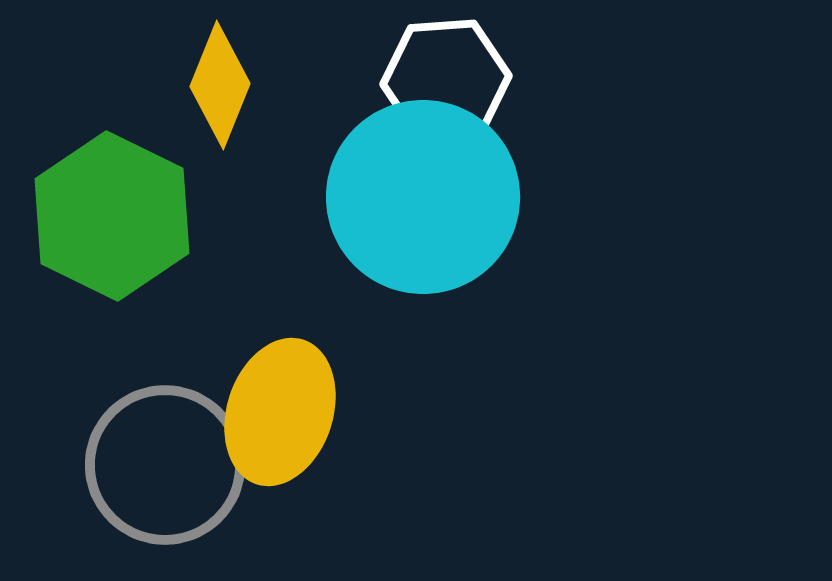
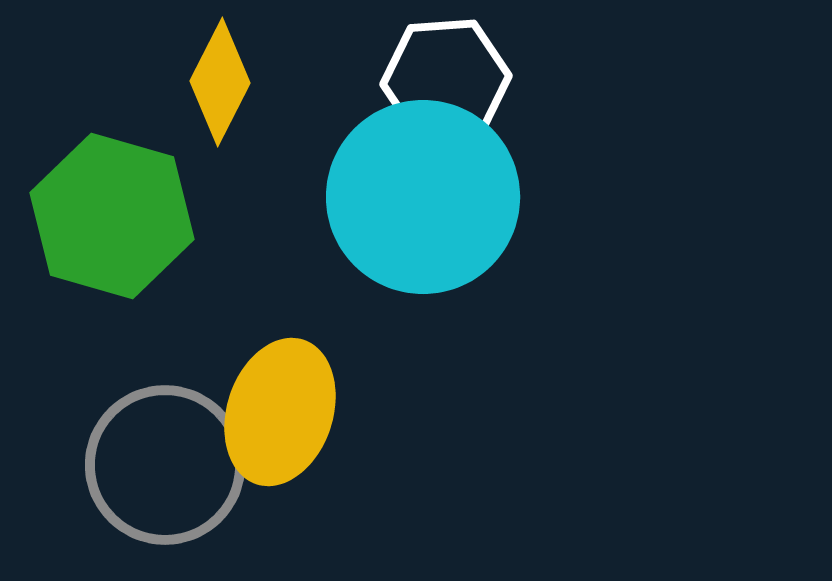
yellow diamond: moved 3 px up; rotated 5 degrees clockwise
green hexagon: rotated 10 degrees counterclockwise
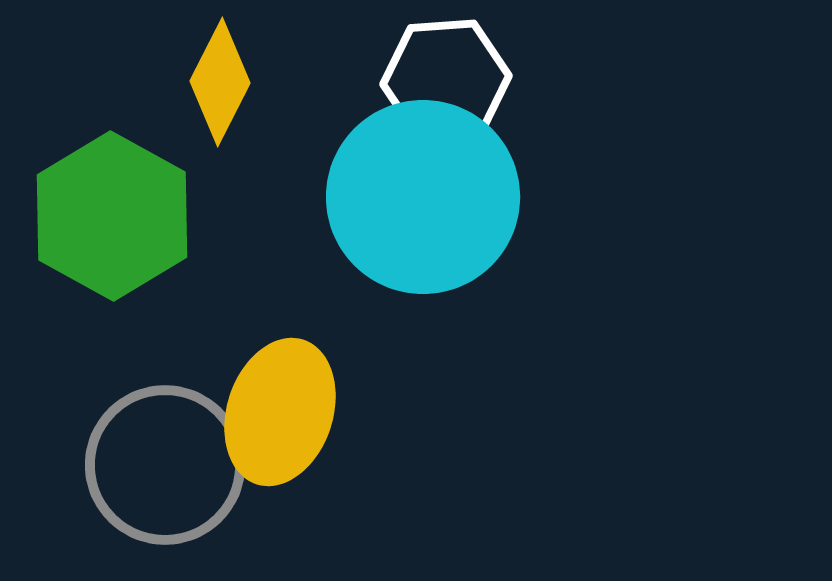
green hexagon: rotated 13 degrees clockwise
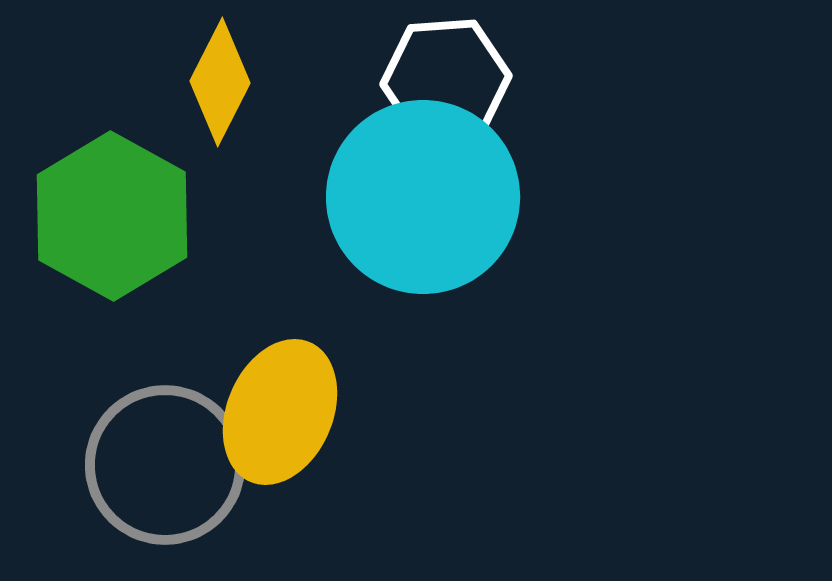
yellow ellipse: rotated 5 degrees clockwise
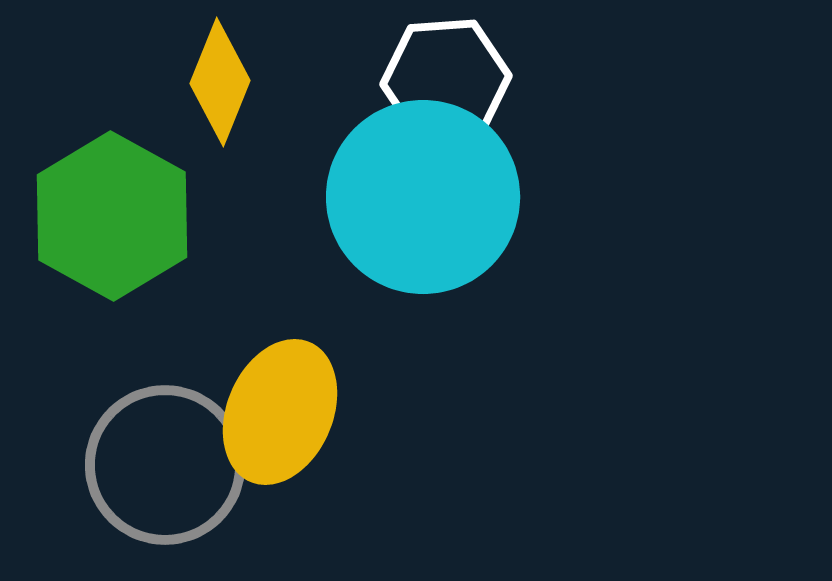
yellow diamond: rotated 5 degrees counterclockwise
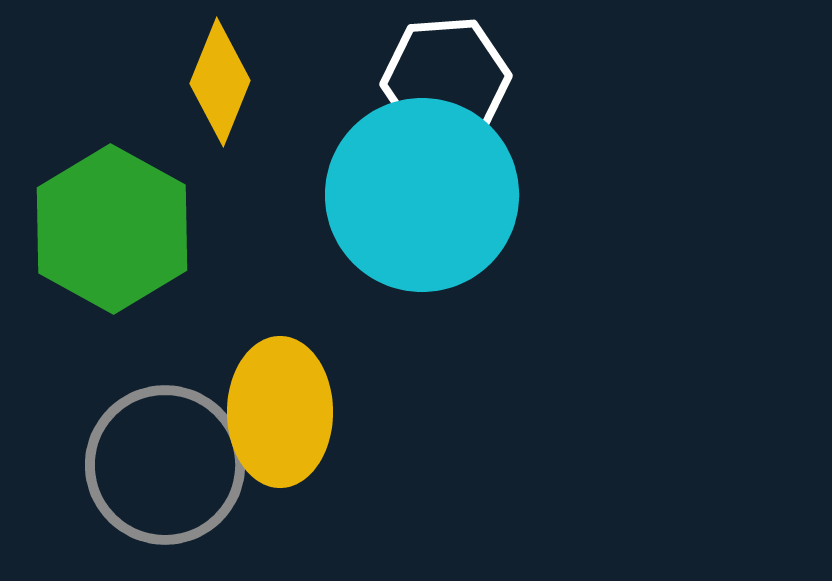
cyan circle: moved 1 px left, 2 px up
green hexagon: moved 13 px down
yellow ellipse: rotated 23 degrees counterclockwise
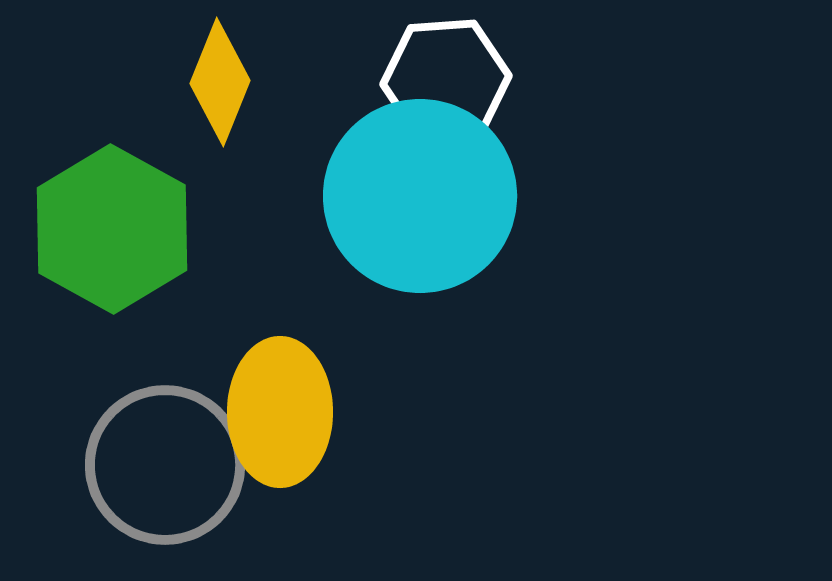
cyan circle: moved 2 px left, 1 px down
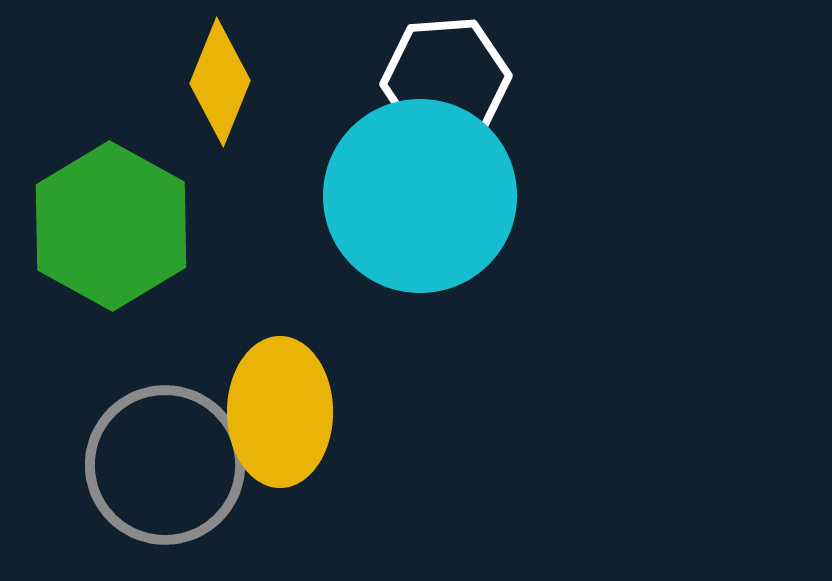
green hexagon: moved 1 px left, 3 px up
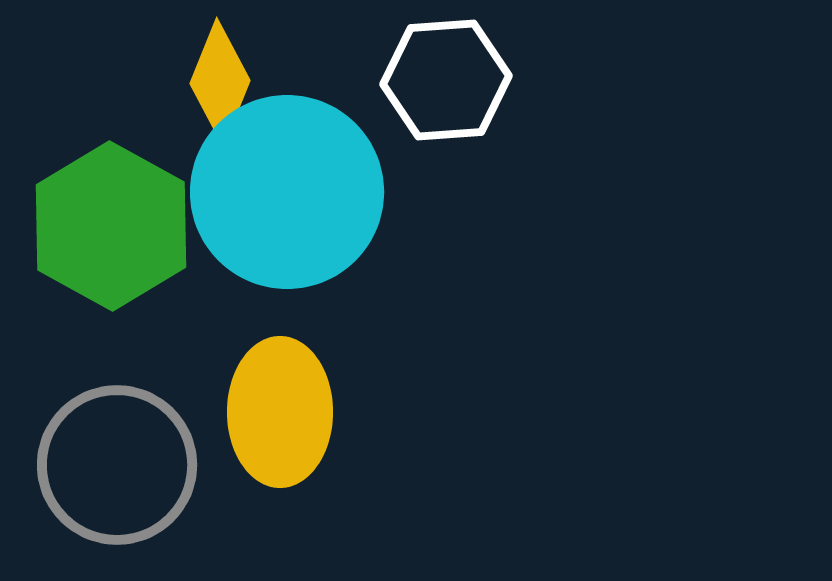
cyan circle: moved 133 px left, 4 px up
gray circle: moved 48 px left
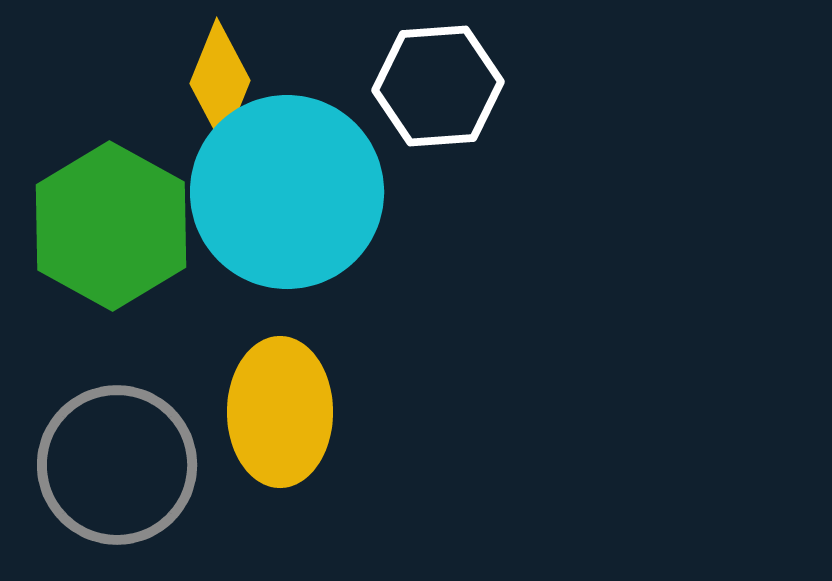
white hexagon: moved 8 px left, 6 px down
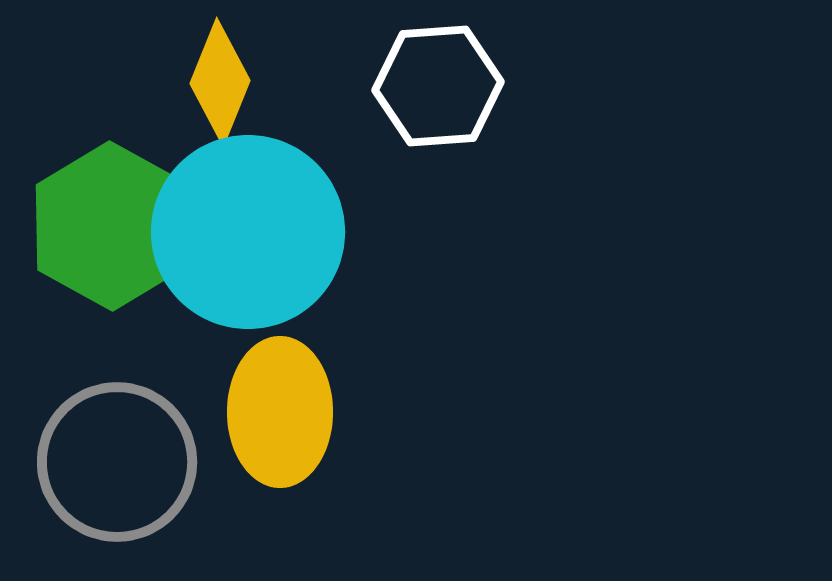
cyan circle: moved 39 px left, 40 px down
gray circle: moved 3 px up
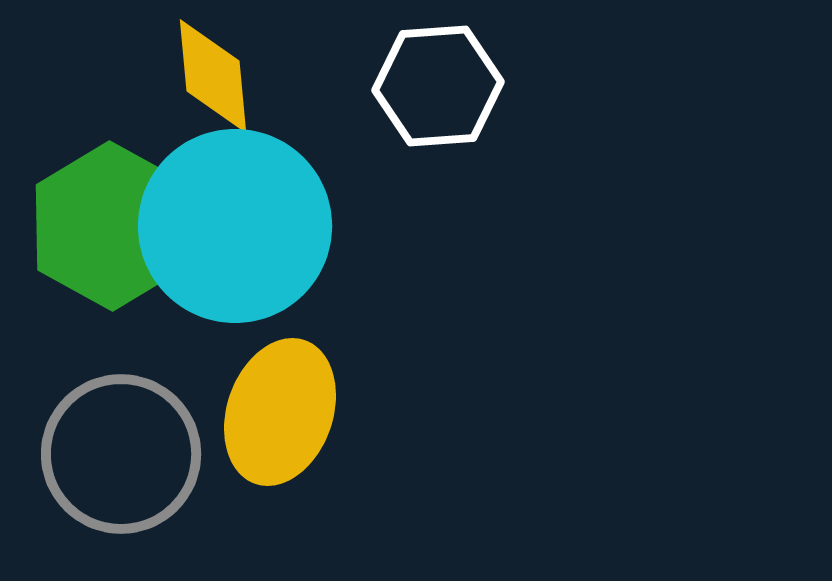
yellow diamond: moved 7 px left, 6 px up; rotated 27 degrees counterclockwise
cyan circle: moved 13 px left, 6 px up
yellow ellipse: rotated 19 degrees clockwise
gray circle: moved 4 px right, 8 px up
